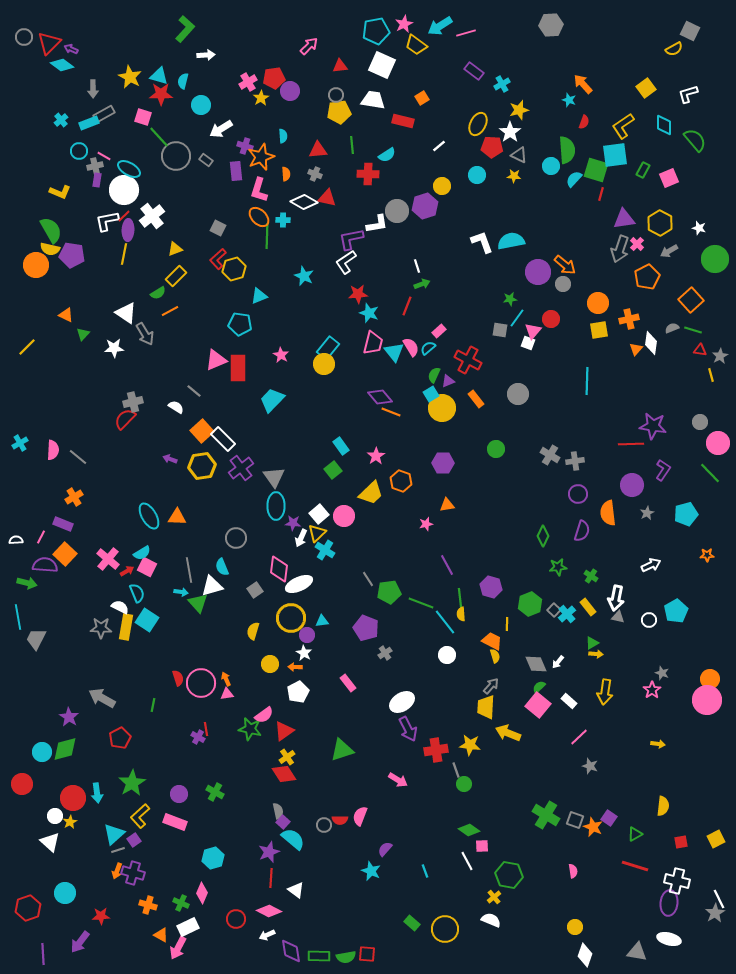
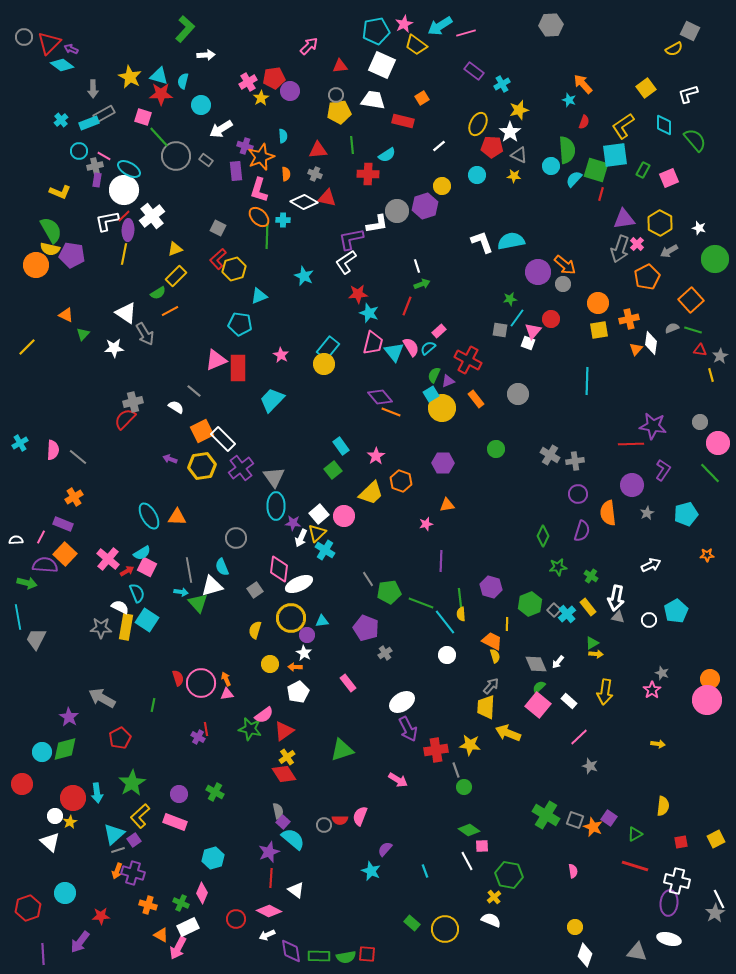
orange square at (202, 431): rotated 15 degrees clockwise
purple line at (447, 565): moved 6 px left, 4 px up; rotated 30 degrees clockwise
yellow semicircle at (253, 631): moved 2 px right, 1 px up
green circle at (464, 784): moved 3 px down
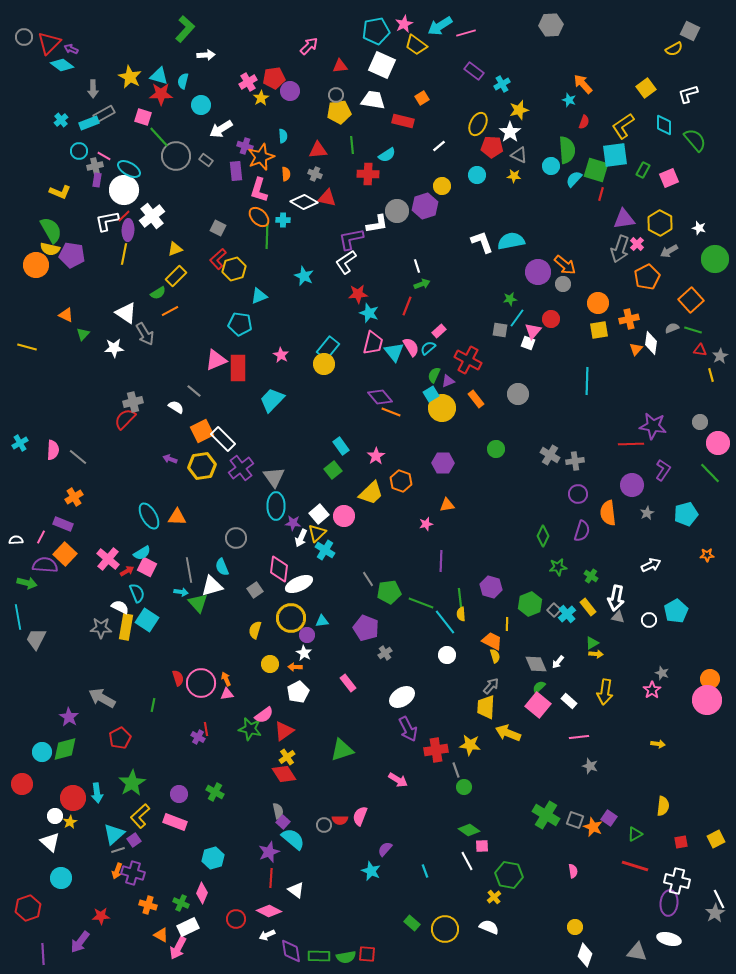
yellow line at (27, 347): rotated 60 degrees clockwise
white ellipse at (402, 702): moved 5 px up
pink line at (579, 737): rotated 36 degrees clockwise
cyan circle at (65, 893): moved 4 px left, 15 px up
white semicircle at (491, 920): moved 2 px left, 7 px down
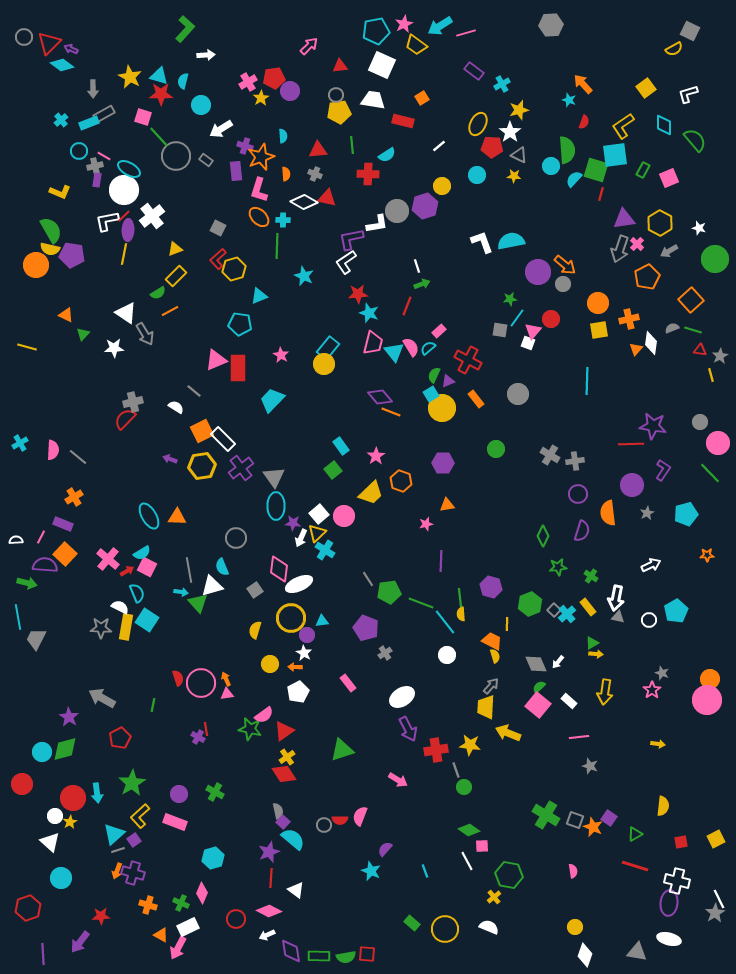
green line at (267, 236): moved 10 px right, 10 px down
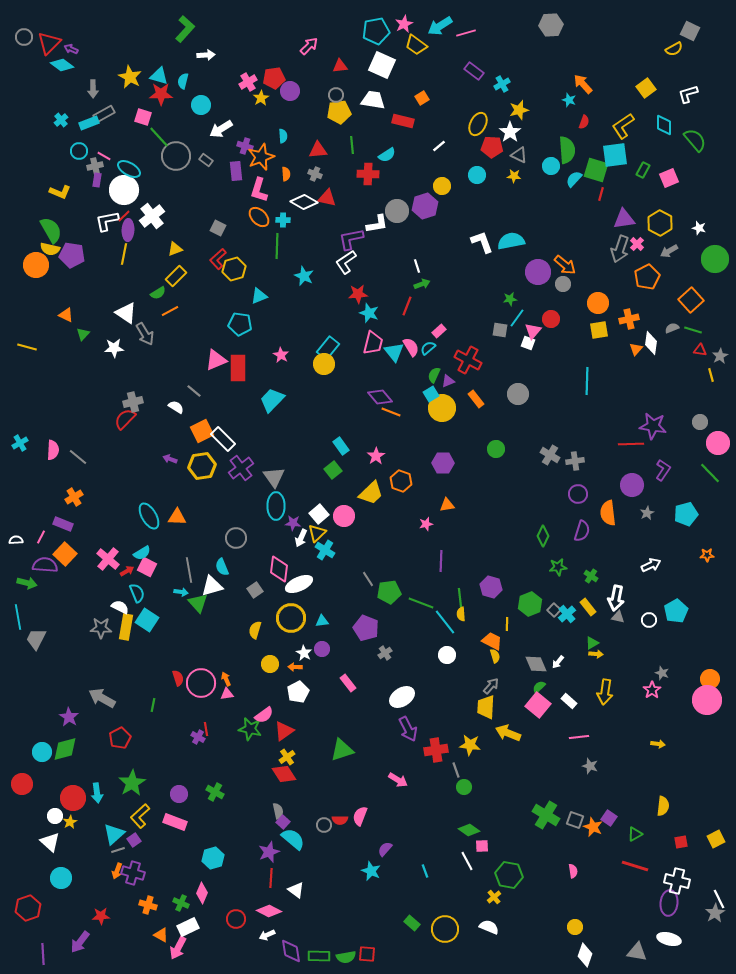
purple circle at (307, 635): moved 15 px right, 14 px down
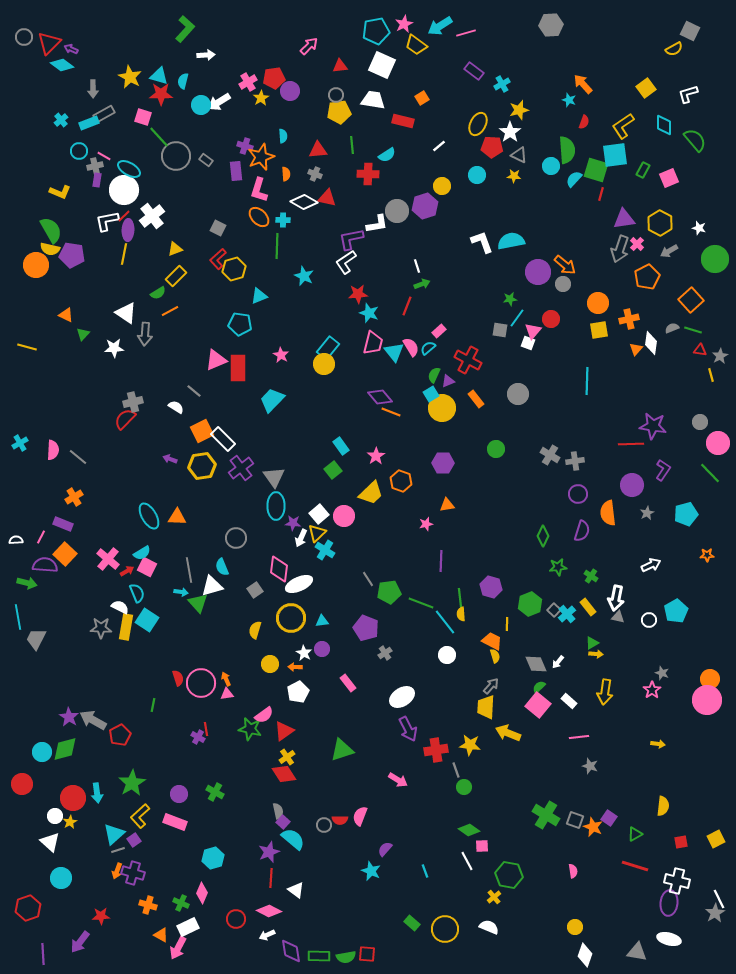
white arrow at (221, 129): moved 2 px left, 27 px up
gray arrow at (145, 334): rotated 35 degrees clockwise
gray arrow at (102, 698): moved 9 px left, 22 px down
red pentagon at (120, 738): moved 3 px up
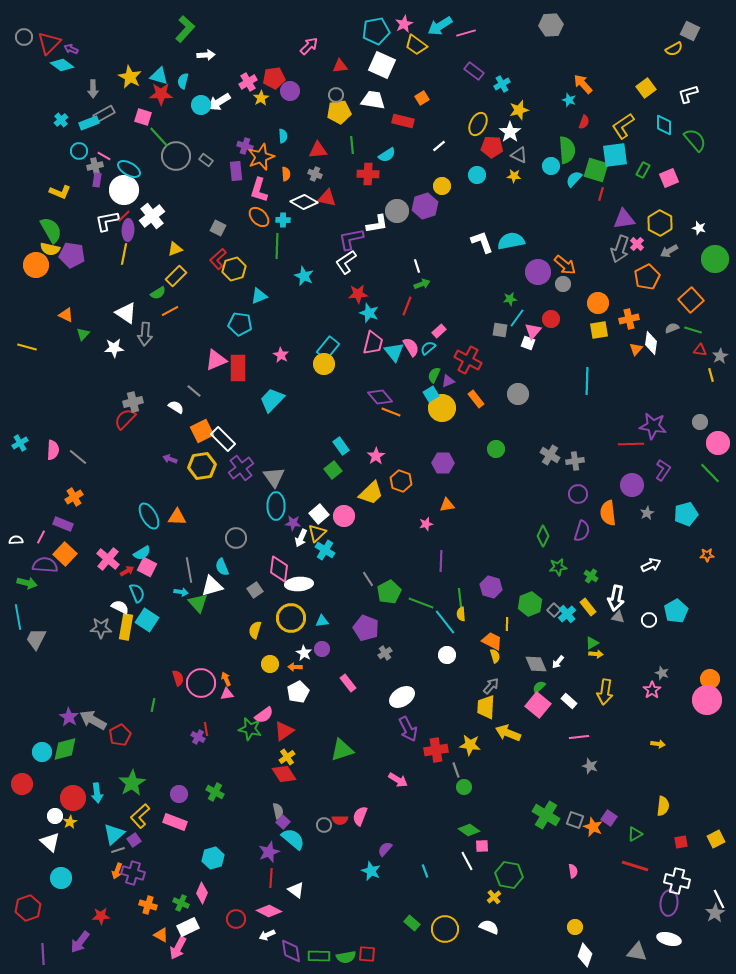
white ellipse at (299, 584): rotated 20 degrees clockwise
green pentagon at (389, 592): rotated 20 degrees counterclockwise
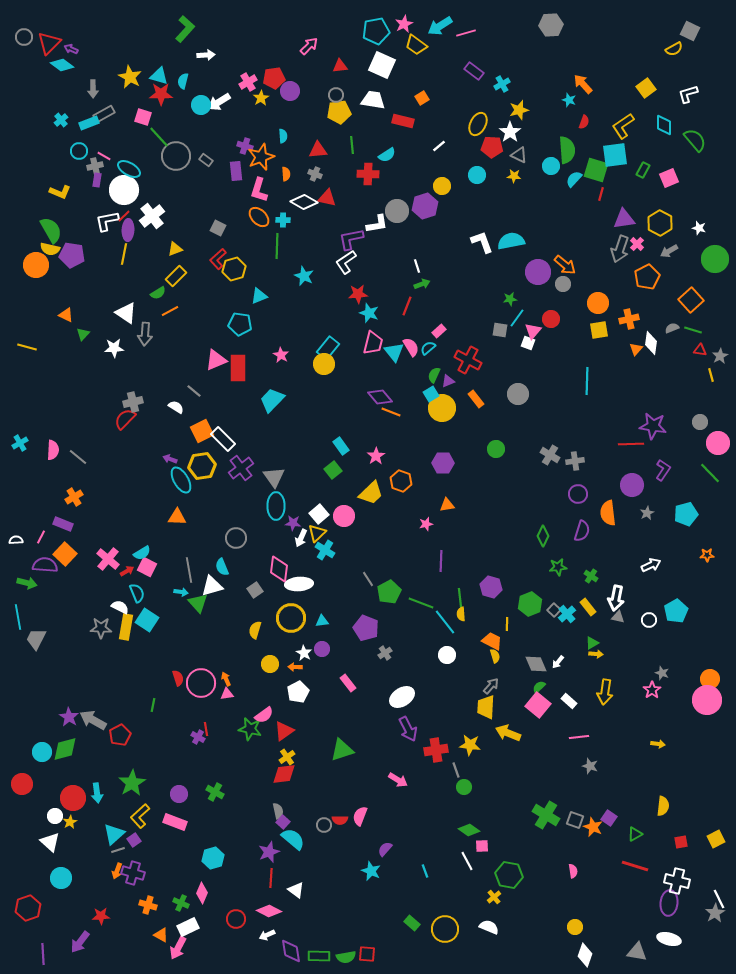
cyan ellipse at (149, 516): moved 32 px right, 36 px up
red diamond at (284, 774): rotated 65 degrees counterclockwise
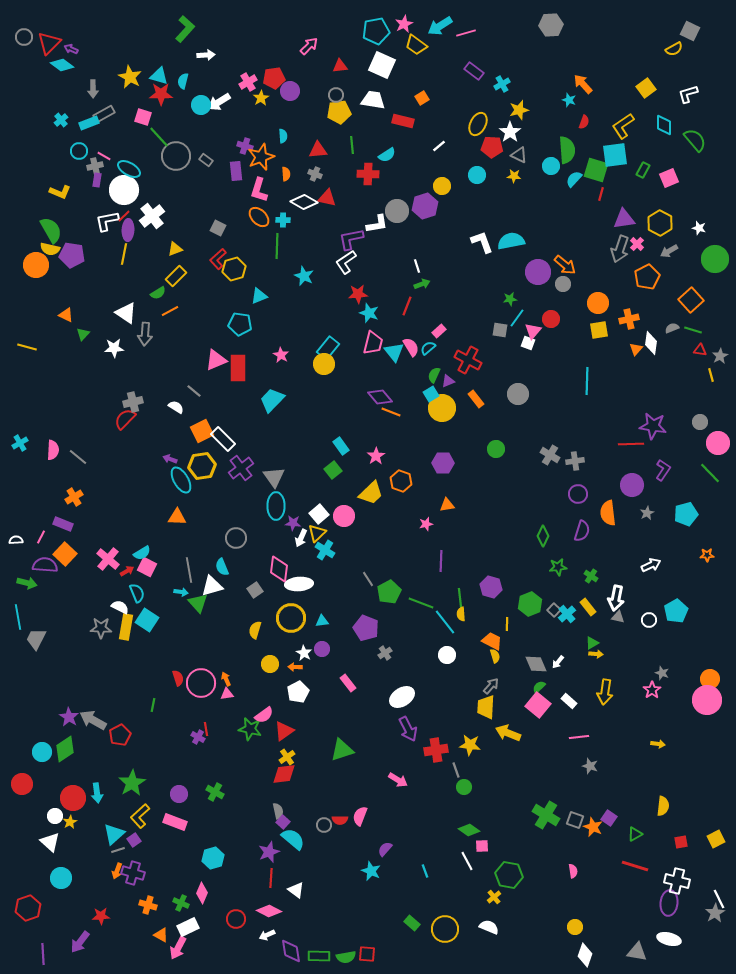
green diamond at (65, 749): rotated 20 degrees counterclockwise
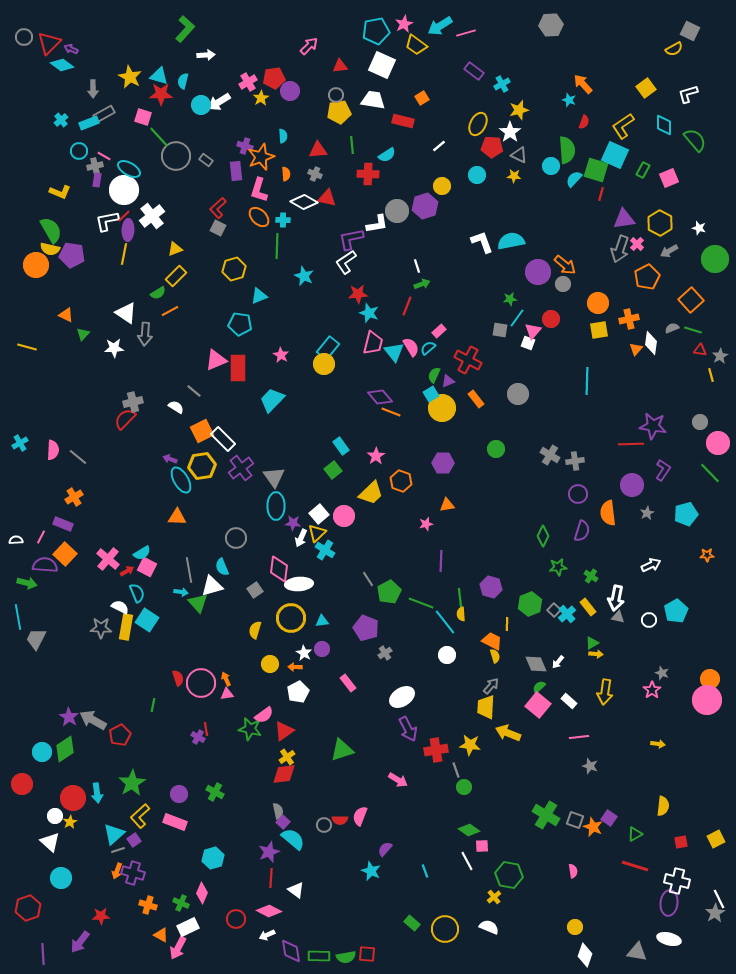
cyan square at (615, 155): rotated 32 degrees clockwise
red L-shape at (218, 259): moved 51 px up
